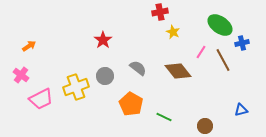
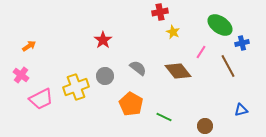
brown line: moved 5 px right, 6 px down
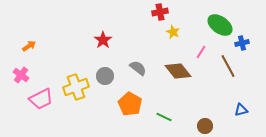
orange pentagon: moved 1 px left
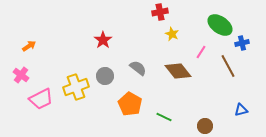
yellow star: moved 1 px left, 2 px down
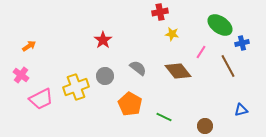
yellow star: rotated 16 degrees counterclockwise
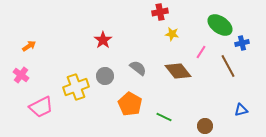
pink trapezoid: moved 8 px down
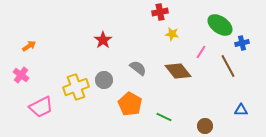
gray circle: moved 1 px left, 4 px down
blue triangle: rotated 16 degrees clockwise
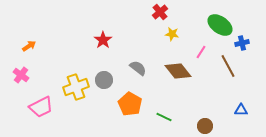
red cross: rotated 28 degrees counterclockwise
